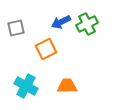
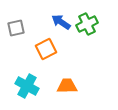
blue arrow: rotated 60 degrees clockwise
cyan cross: moved 1 px right
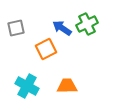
blue arrow: moved 1 px right, 6 px down
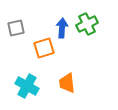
blue arrow: rotated 60 degrees clockwise
orange square: moved 2 px left, 1 px up; rotated 10 degrees clockwise
orange trapezoid: moved 3 px up; rotated 95 degrees counterclockwise
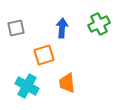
green cross: moved 12 px right
orange square: moved 7 px down
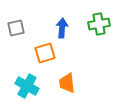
green cross: rotated 15 degrees clockwise
orange square: moved 1 px right, 2 px up
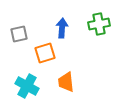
gray square: moved 3 px right, 6 px down
orange trapezoid: moved 1 px left, 1 px up
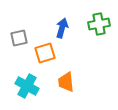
blue arrow: rotated 12 degrees clockwise
gray square: moved 4 px down
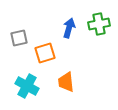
blue arrow: moved 7 px right
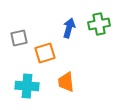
cyan cross: rotated 25 degrees counterclockwise
